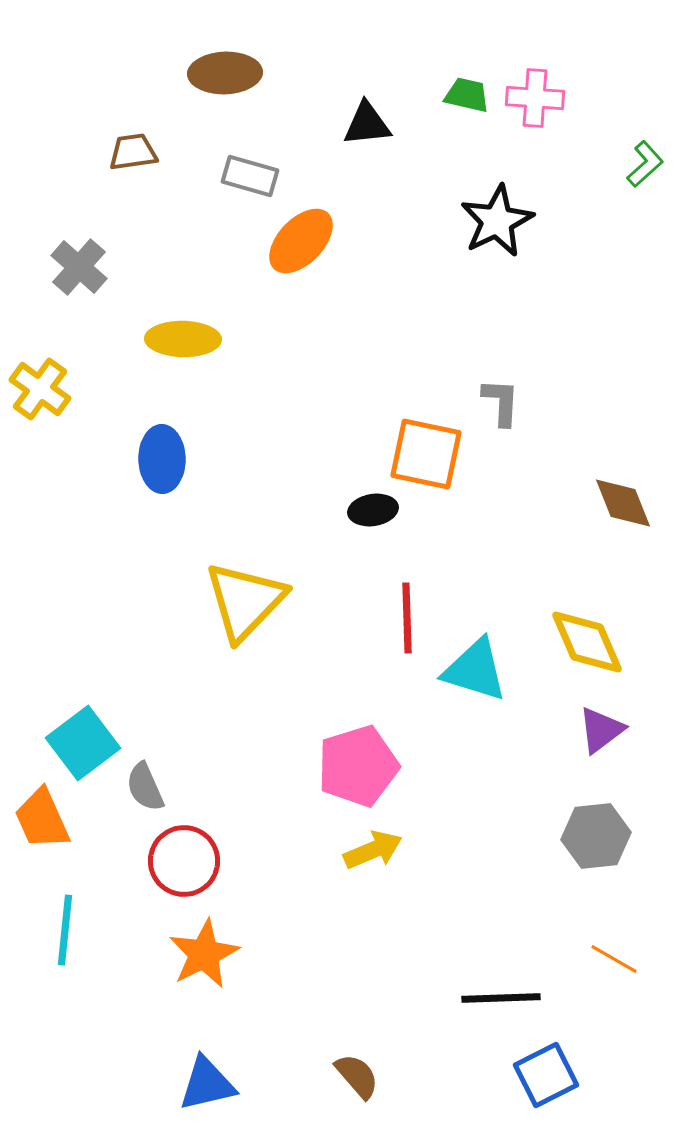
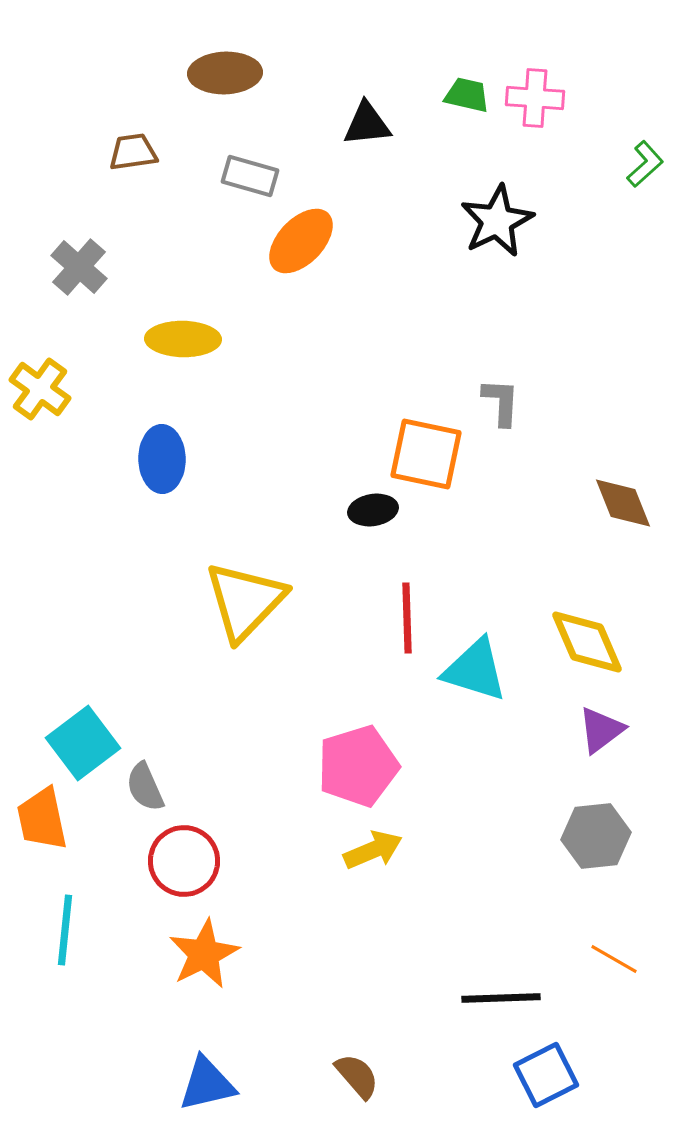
orange trapezoid: rotated 12 degrees clockwise
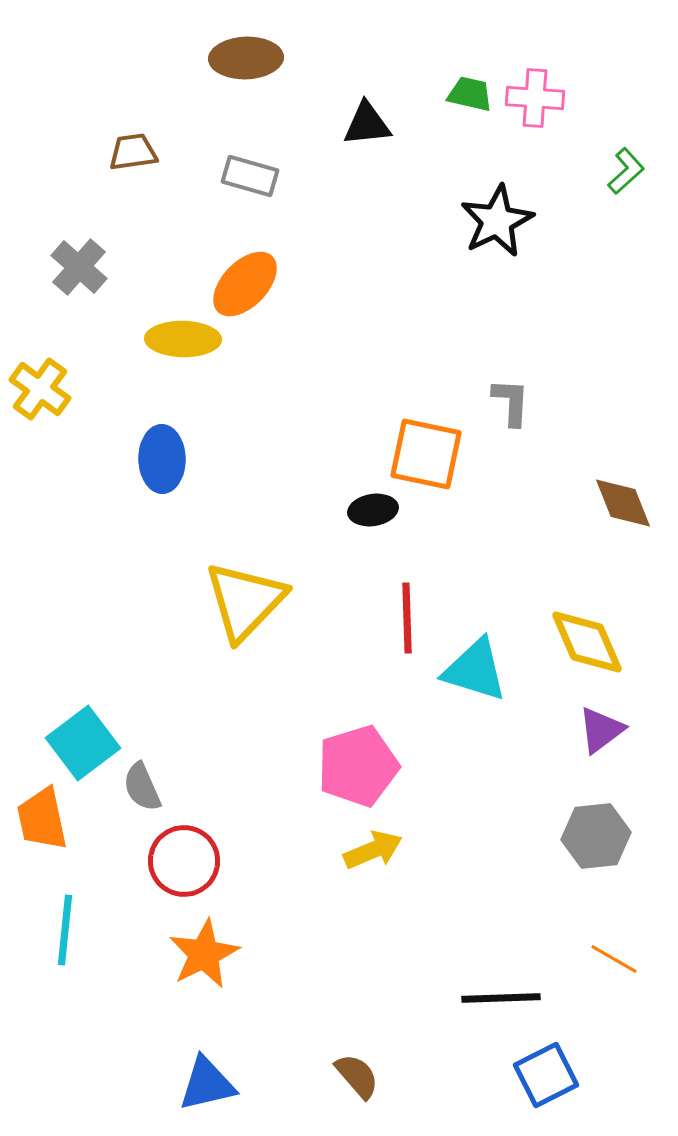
brown ellipse: moved 21 px right, 15 px up
green trapezoid: moved 3 px right, 1 px up
green L-shape: moved 19 px left, 7 px down
orange ellipse: moved 56 px left, 43 px down
gray L-shape: moved 10 px right
gray semicircle: moved 3 px left
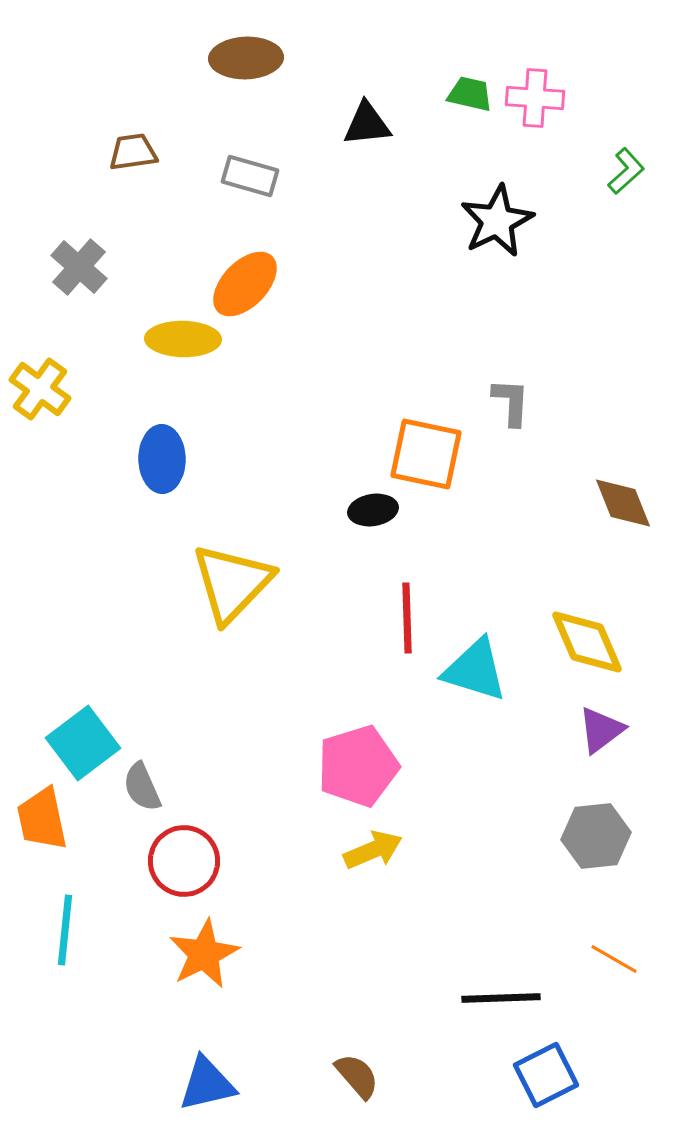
yellow triangle: moved 13 px left, 18 px up
